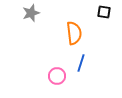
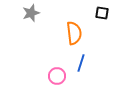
black square: moved 2 px left, 1 px down
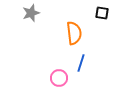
pink circle: moved 2 px right, 2 px down
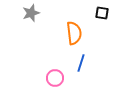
pink circle: moved 4 px left
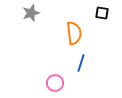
pink circle: moved 5 px down
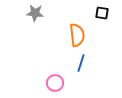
gray star: moved 4 px right; rotated 24 degrees clockwise
orange semicircle: moved 3 px right, 2 px down
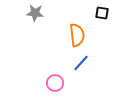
blue line: rotated 24 degrees clockwise
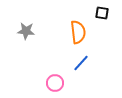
gray star: moved 9 px left, 18 px down
orange semicircle: moved 1 px right, 3 px up
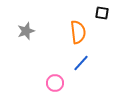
gray star: rotated 24 degrees counterclockwise
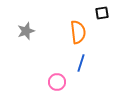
black square: rotated 16 degrees counterclockwise
blue line: rotated 24 degrees counterclockwise
pink circle: moved 2 px right, 1 px up
